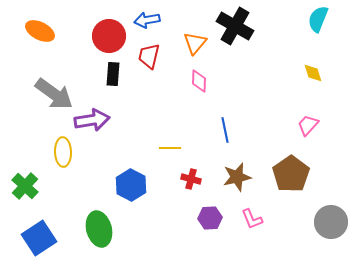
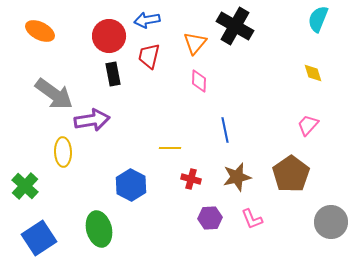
black rectangle: rotated 15 degrees counterclockwise
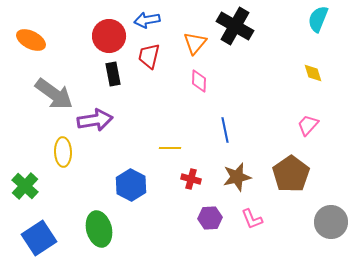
orange ellipse: moved 9 px left, 9 px down
purple arrow: moved 3 px right
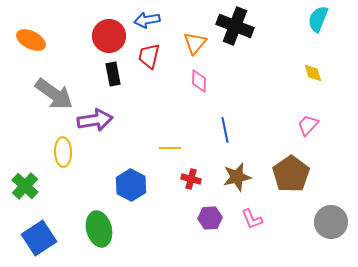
black cross: rotated 9 degrees counterclockwise
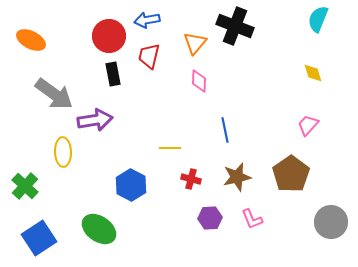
green ellipse: rotated 40 degrees counterclockwise
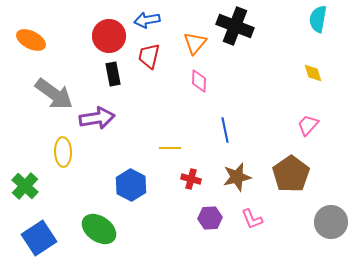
cyan semicircle: rotated 12 degrees counterclockwise
purple arrow: moved 2 px right, 2 px up
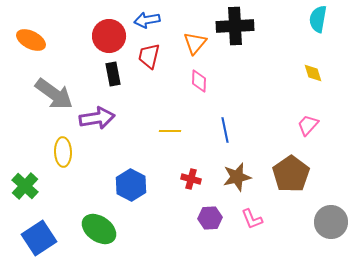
black cross: rotated 24 degrees counterclockwise
yellow line: moved 17 px up
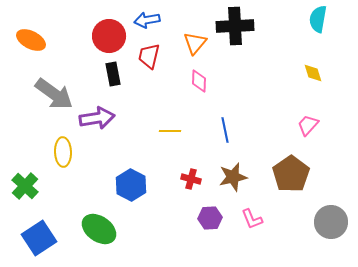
brown star: moved 4 px left
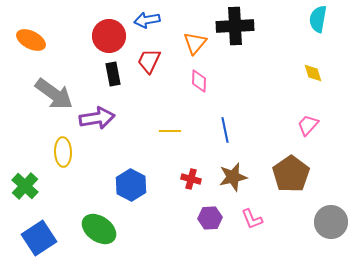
red trapezoid: moved 5 px down; rotated 12 degrees clockwise
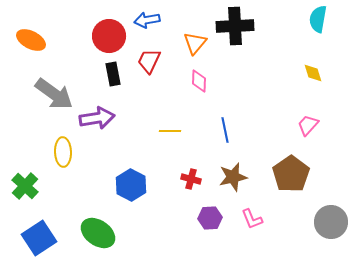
green ellipse: moved 1 px left, 4 px down
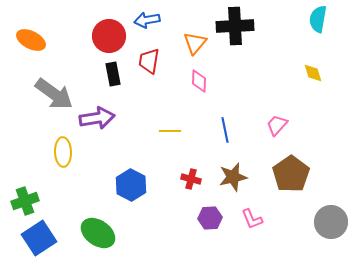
red trapezoid: rotated 16 degrees counterclockwise
pink trapezoid: moved 31 px left
green cross: moved 15 px down; rotated 28 degrees clockwise
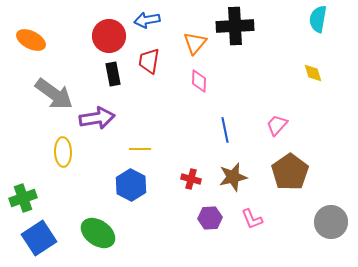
yellow line: moved 30 px left, 18 px down
brown pentagon: moved 1 px left, 2 px up
green cross: moved 2 px left, 3 px up
